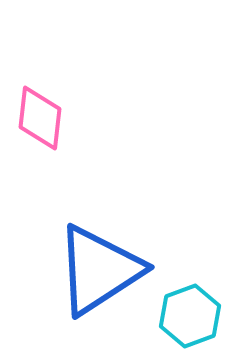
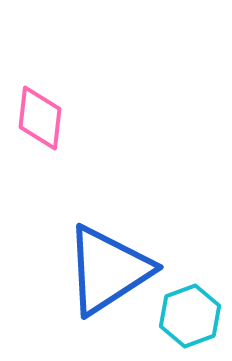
blue triangle: moved 9 px right
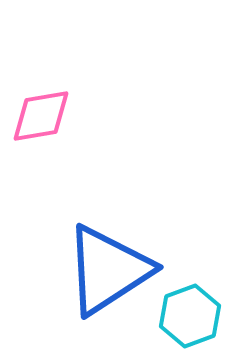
pink diamond: moved 1 px right, 2 px up; rotated 74 degrees clockwise
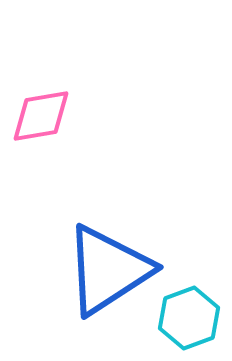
cyan hexagon: moved 1 px left, 2 px down
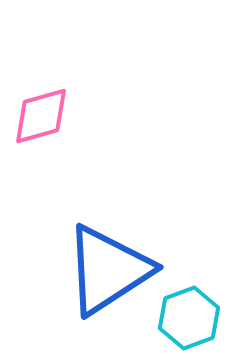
pink diamond: rotated 6 degrees counterclockwise
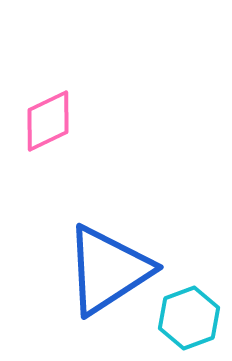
pink diamond: moved 7 px right, 5 px down; rotated 10 degrees counterclockwise
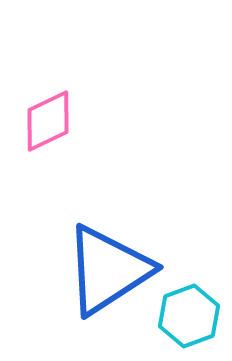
cyan hexagon: moved 2 px up
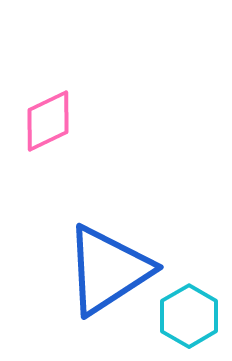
cyan hexagon: rotated 10 degrees counterclockwise
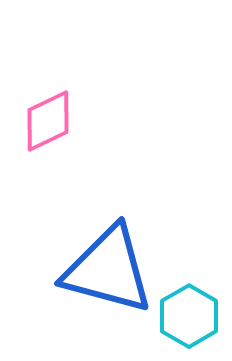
blue triangle: rotated 48 degrees clockwise
